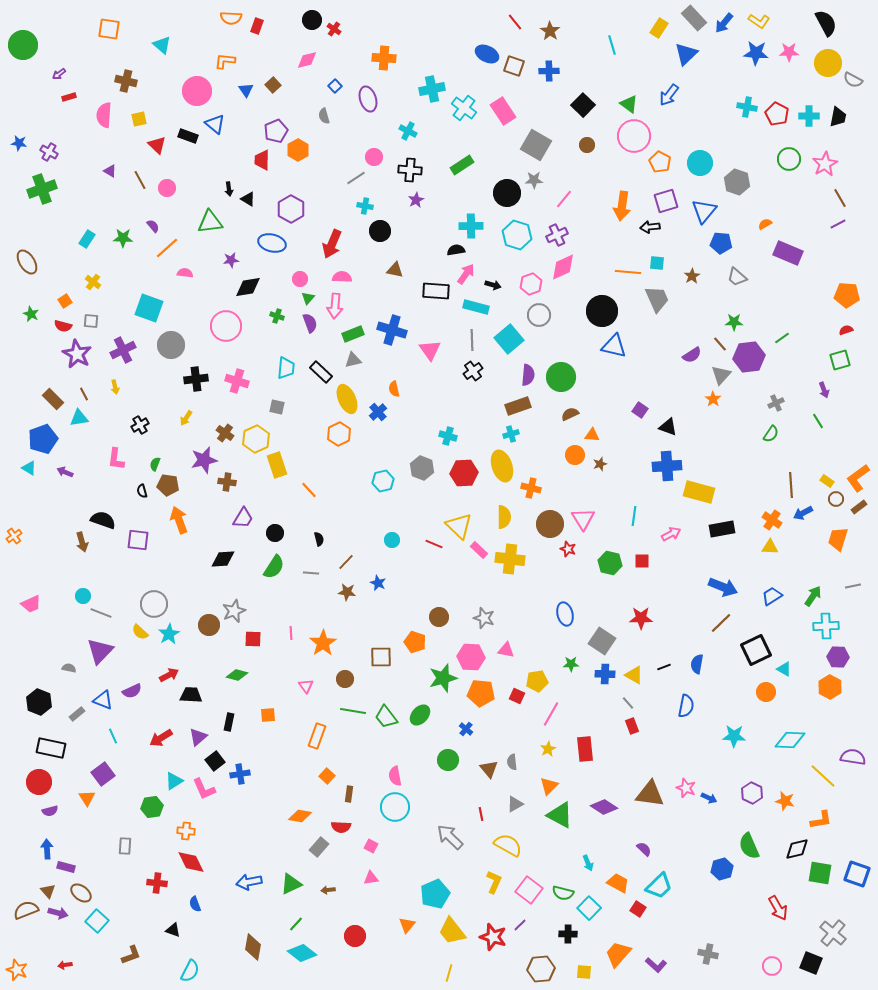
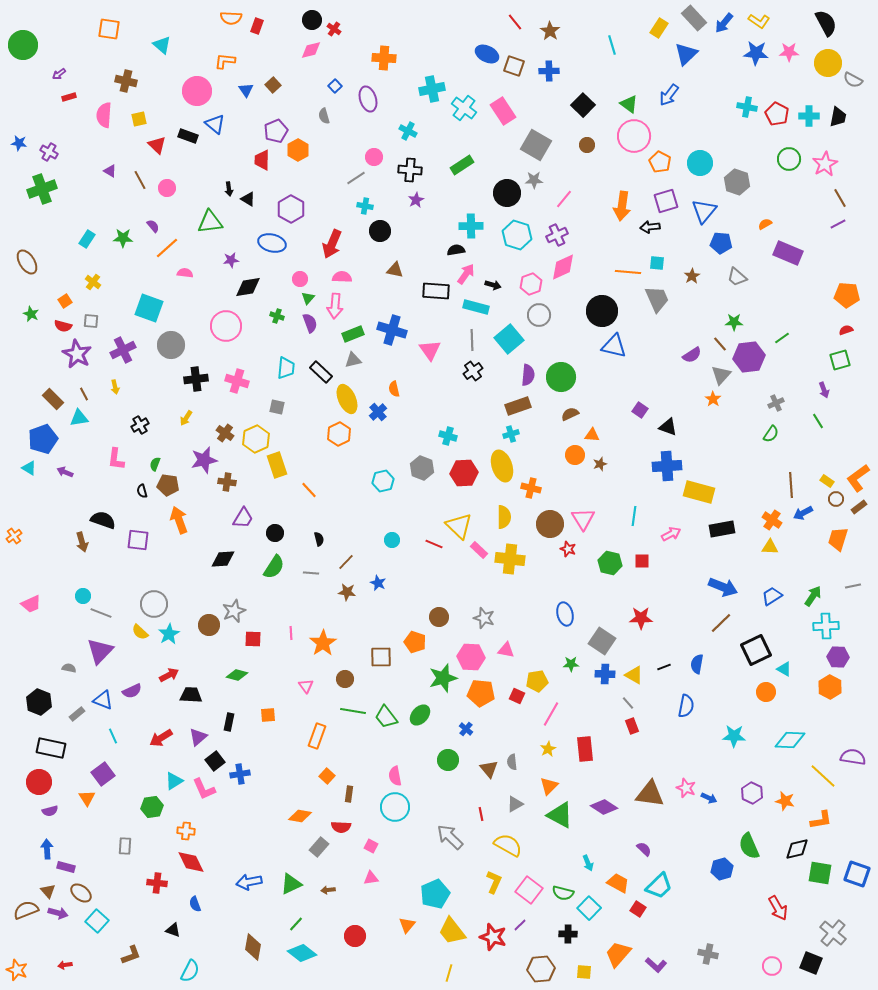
pink diamond at (307, 60): moved 4 px right, 10 px up
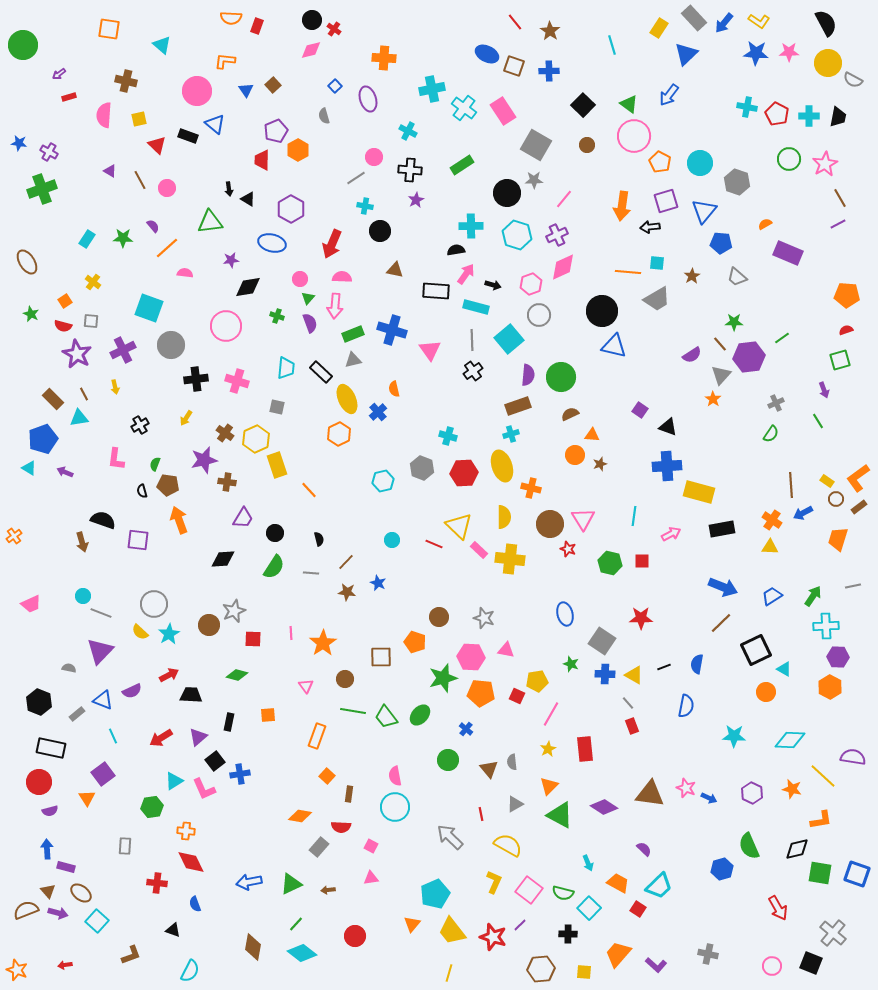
gray trapezoid at (657, 299): rotated 84 degrees clockwise
green star at (571, 664): rotated 21 degrees clockwise
orange star at (785, 801): moved 7 px right, 12 px up
orange triangle at (407, 925): moved 5 px right, 1 px up
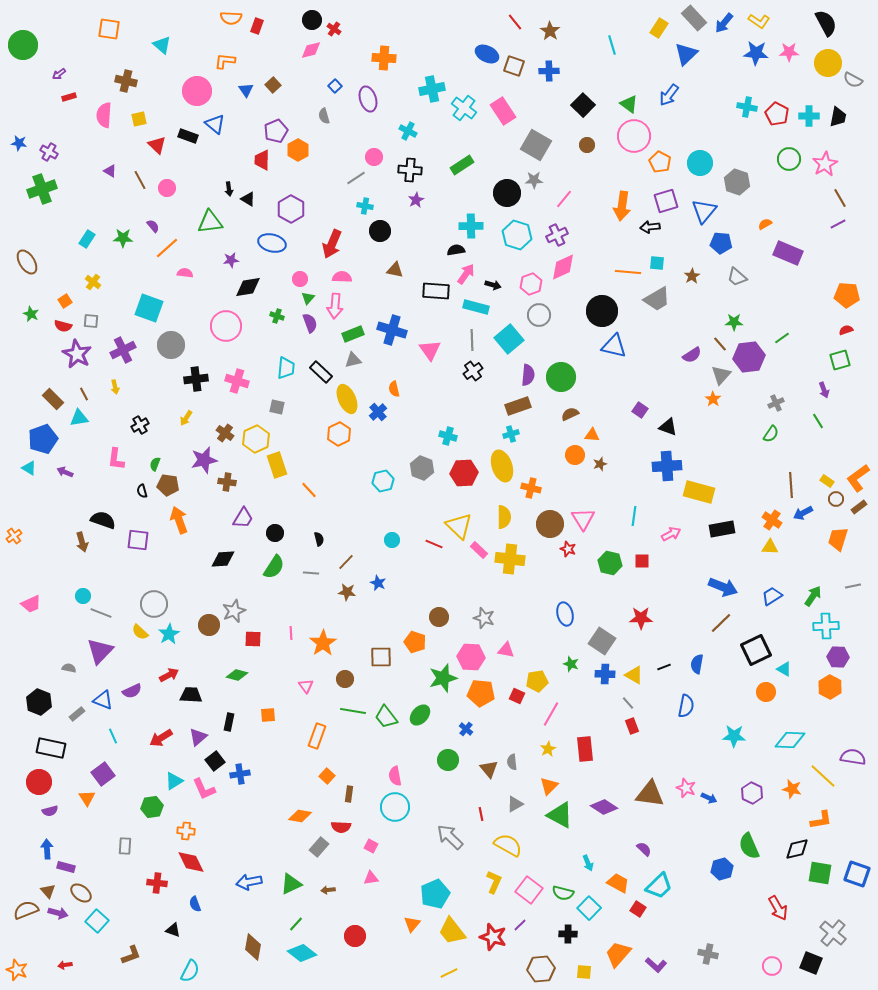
yellow line at (449, 973): rotated 48 degrees clockwise
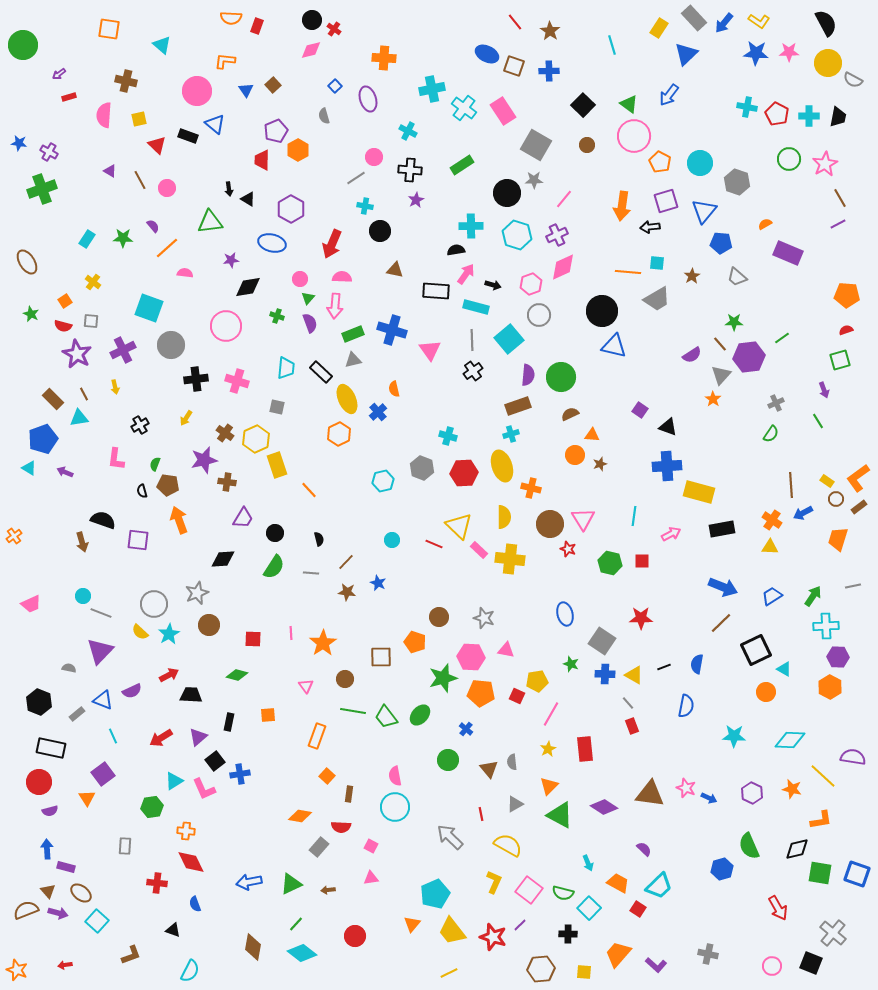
gray star at (234, 611): moved 37 px left, 18 px up
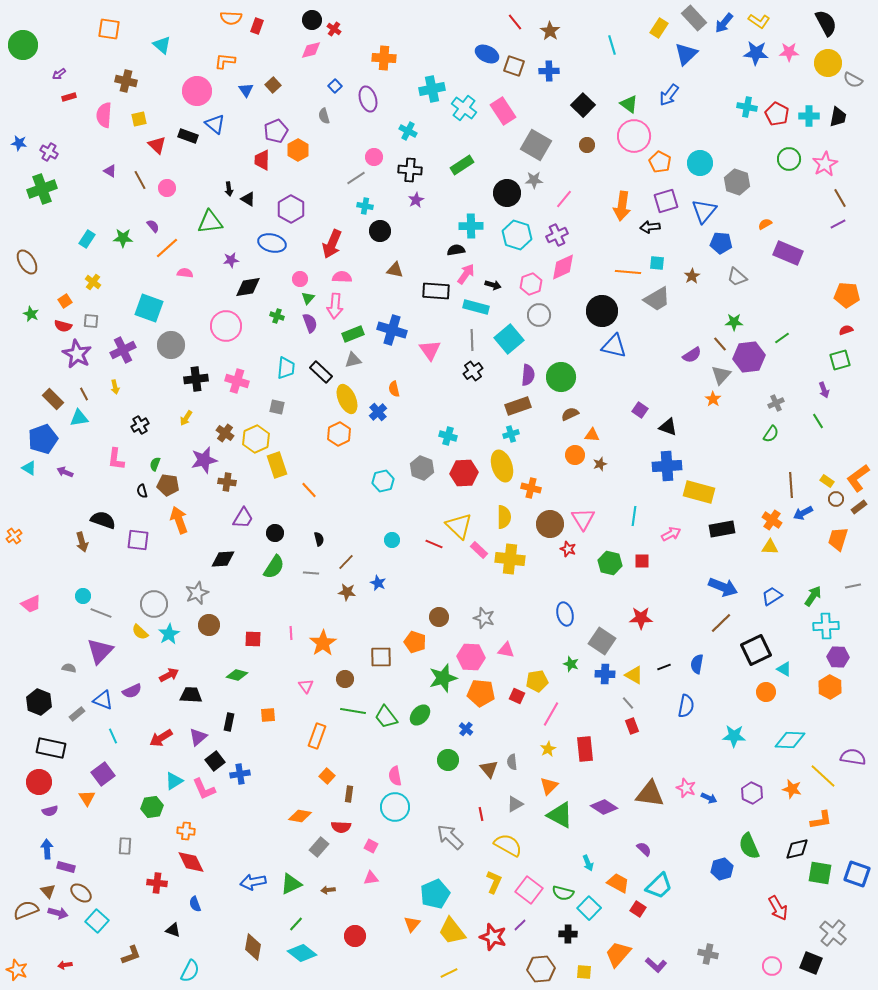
blue arrow at (249, 882): moved 4 px right
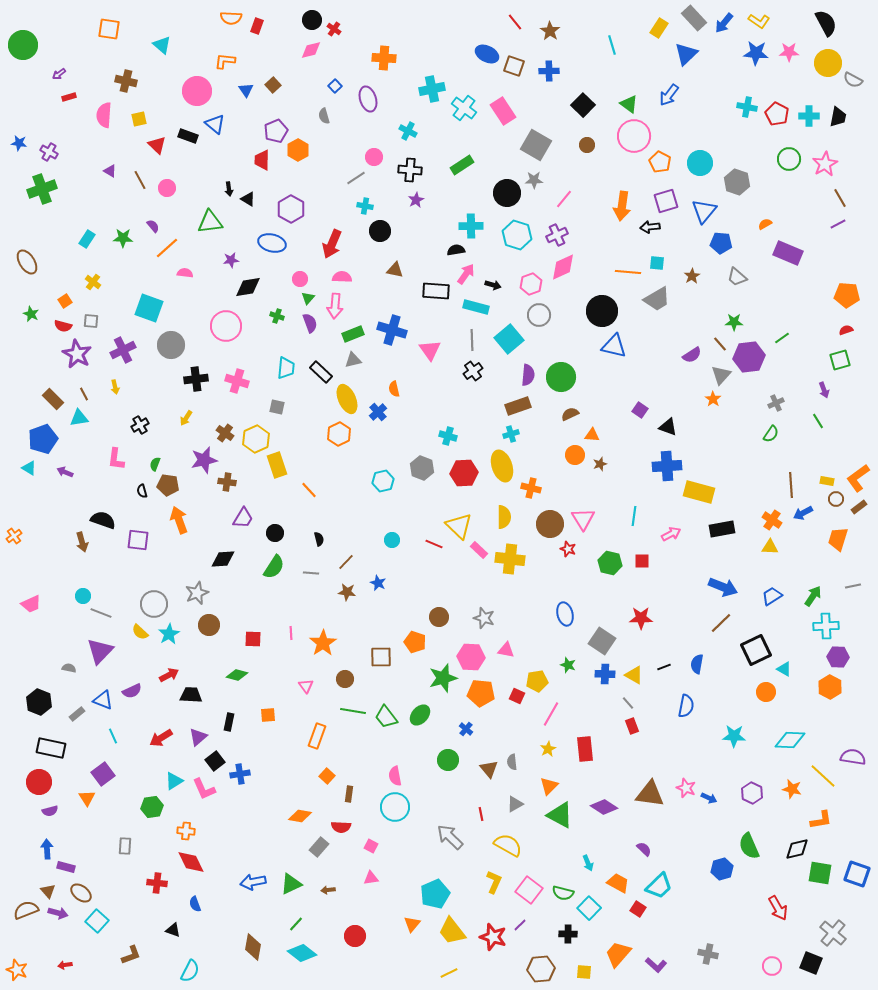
yellow rectangle at (827, 481): rotated 24 degrees counterclockwise
green star at (571, 664): moved 3 px left, 1 px down
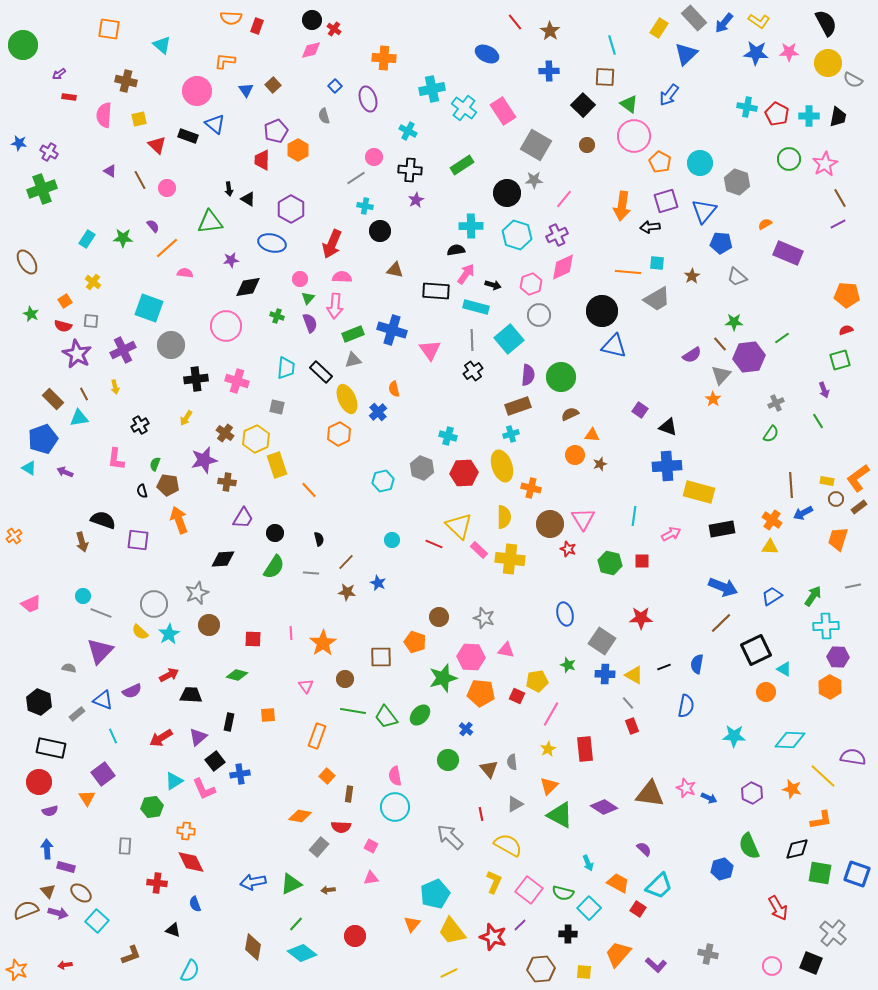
brown square at (514, 66): moved 91 px right, 11 px down; rotated 15 degrees counterclockwise
red rectangle at (69, 97): rotated 24 degrees clockwise
